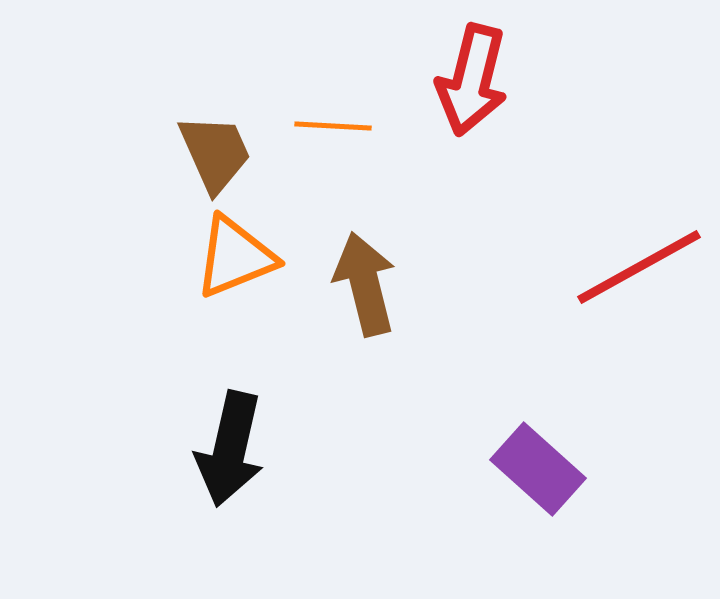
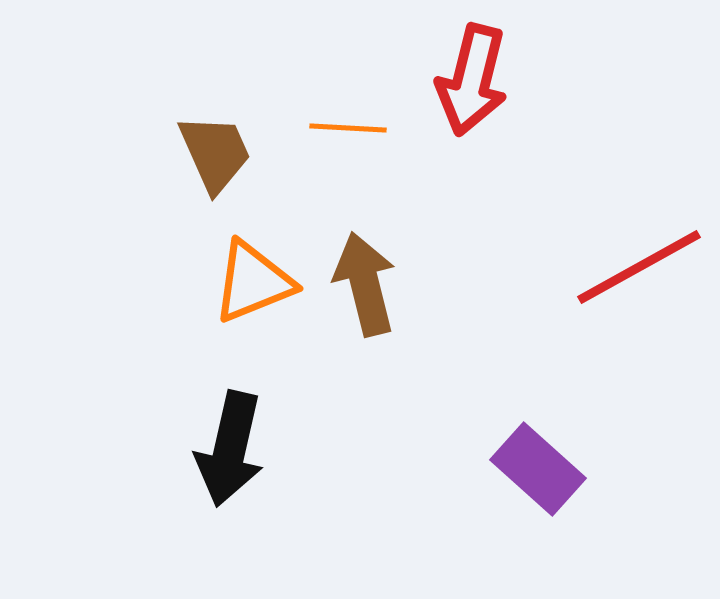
orange line: moved 15 px right, 2 px down
orange triangle: moved 18 px right, 25 px down
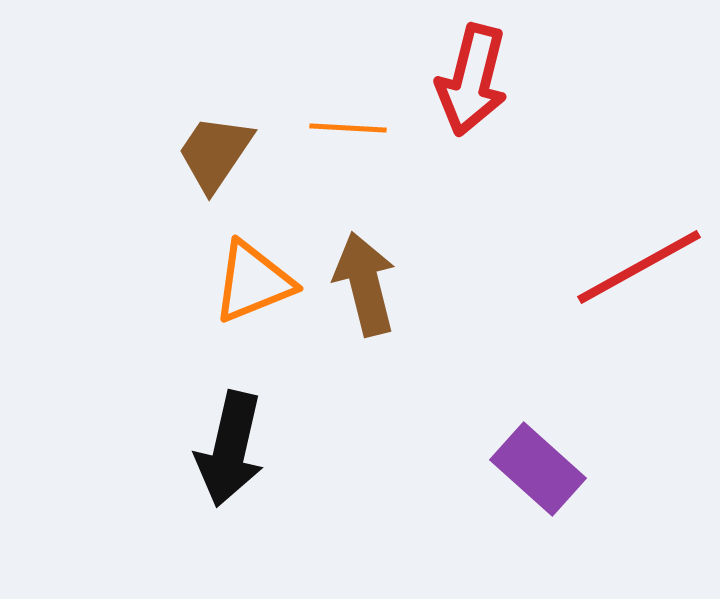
brown trapezoid: rotated 122 degrees counterclockwise
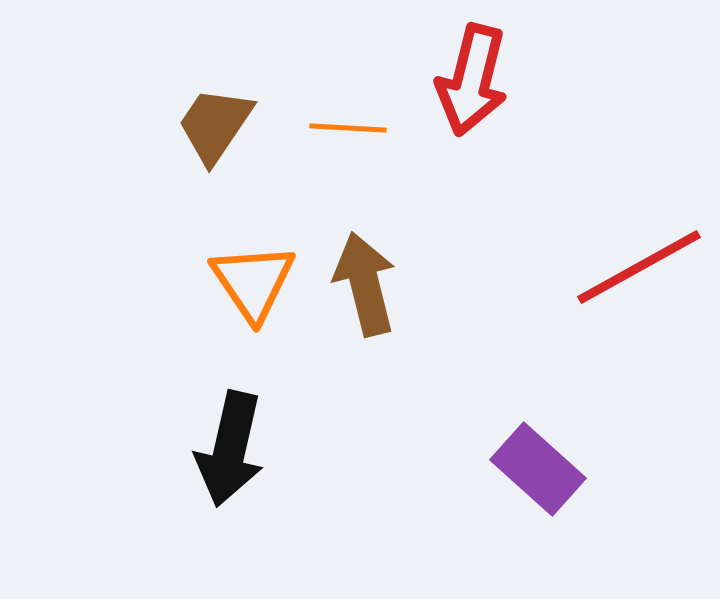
brown trapezoid: moved 28 px up
orange triangle: rotated 42 degrees counterclockwise
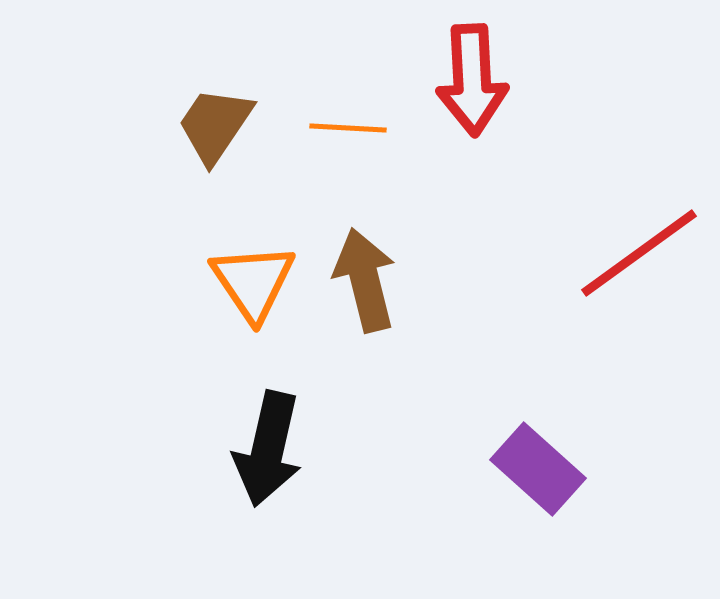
red arrow: rotated 17 degrees counterclockwise
red line: moved 14 px up; rotated 7 degrees counterclockwise
brown arrow: moved 4 px up
black arrow: moved 38 px right
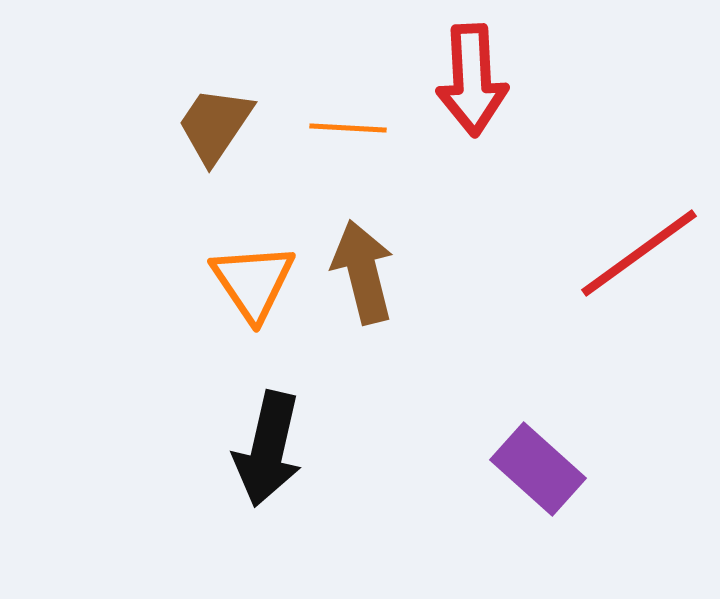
brown arrow: moved 2 px left, 8 px up
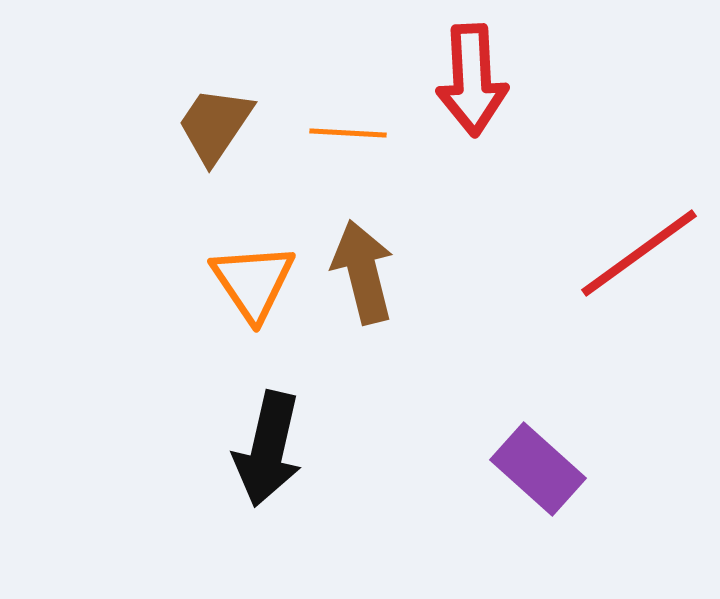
orange line: moved 5 px down
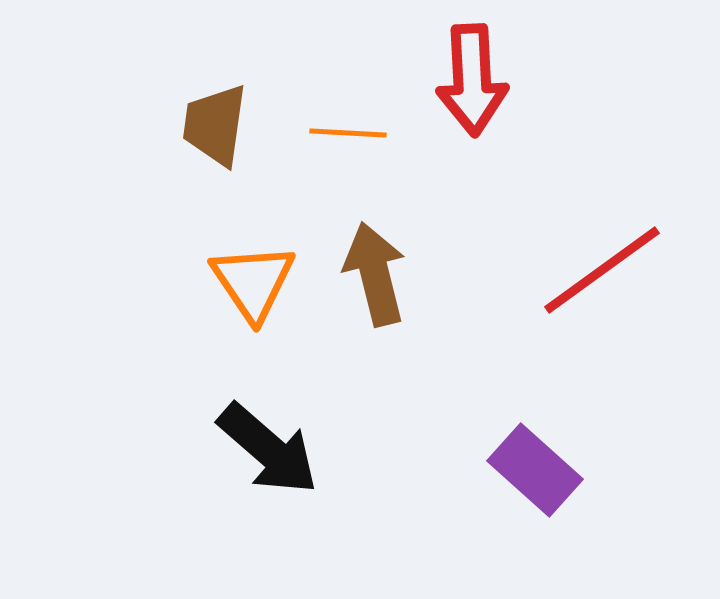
brown trapezoid: rotated 26 degrees counterclockwise
red line: moved 37 px left, 17 px down
brown arrow: moved 12 px right, 2 px down
black arrow: rotated 62 degrees counterclockwise
purple rectangle: moved 3 px left, 1 px down
